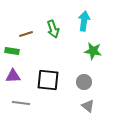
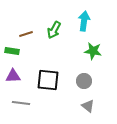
green arrow: moved 1 px right, 1 px down; rotated 48 degrees clockwise
gray circle: moved 1 px up
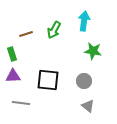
green rectangle: moved 3 px down; rotated 64 degrees clockwise
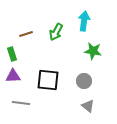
green arrow: moved 2 px right, 2 px down
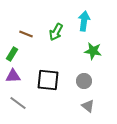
brown line: rotated 40 degrees clockwise
green rectangle: rotated 48 degrees clockwise
gray line: moved 3 px left; rotated 30 degrees clockwise
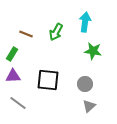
cyan arrow: moved 1 px right, 1 px down
gray circle: moved 1 px right, 3 px down
gray triangle: moved 1 px right; rotated 40 degrees clockwise
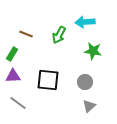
cyan arrow: rotated 102 degrees counterclockwise
green arrow: moved 3 px right, 3 px down
gray circle: moved 2 px up
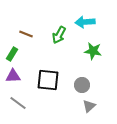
gray circle: moved 3 px left, 3 px down
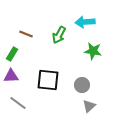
purple triangle: moved 2 px left
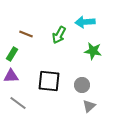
black square: moved 1 px right, 1 px down
